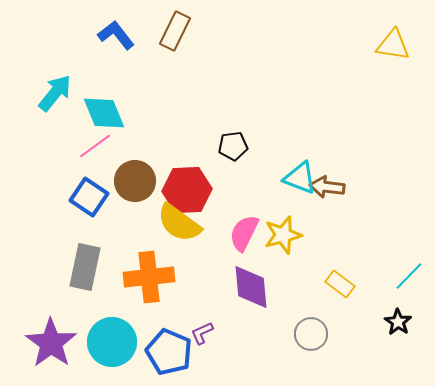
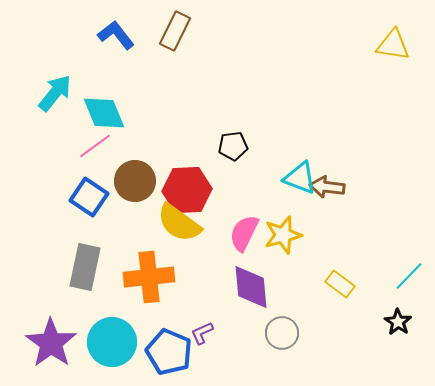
gray circle: moved 29 px left, 1 px up
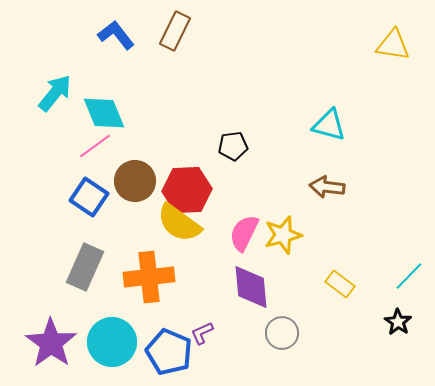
cyan triangle: moved 29 px right, 53 px up; rotated 6 degrees counterclockwise
gray rectangle: rotated 12 degrees clockwise
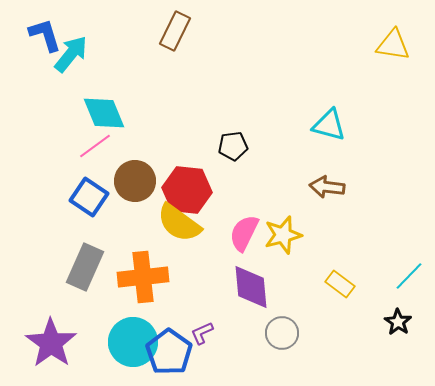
blue L-shape: moved 71 px left; rotated 21 degrees clockwise
cyan arrow: moved 16 px right, 39 px up
red hexagon: rotated 9 degrees clockwise
orange cross: moved 6 px left
cyan circle: moved 21 px right
blue pentagon: rotated 12 degrees clockwise
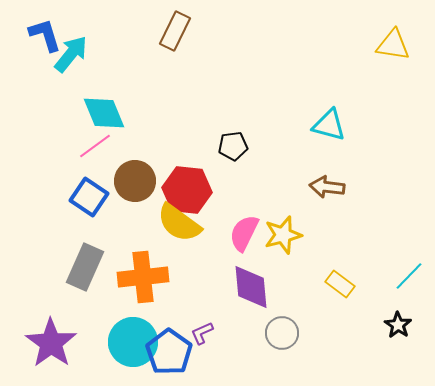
black star: moved 3 px down
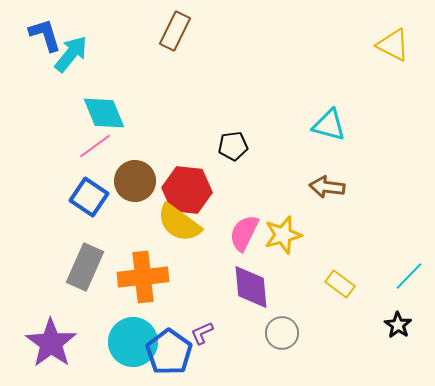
yellow triangle: rotated 18 degrees clockwise
